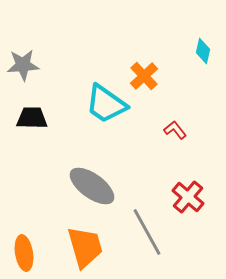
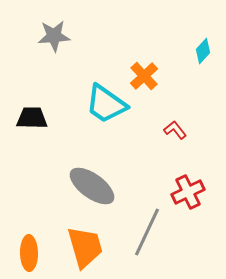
cyan diamond: rotated 30 degrees clockwise
gray star: moved 31 px right, 29 px up
red cross: moved 5 px up; rotated 24 degrees clockwise
gray line: rotated 54 degrees clockwise
orange ellipse: moved 5 px right; rotated 8 degrees clockwise
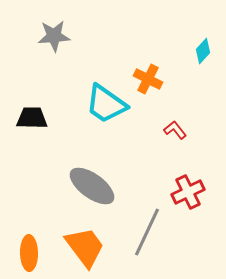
orange cross: moved 4 px right, 3 px down; rotated 20 degrees counterclockwise
orange trapezoid: rotated 21 degrees counterclockwise
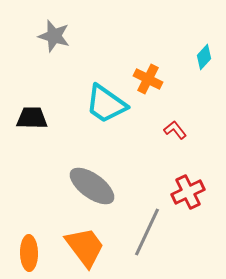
gray star: rotated 20 degrees clockwise
cyan diamond: moved 1 px right, 6 px down
